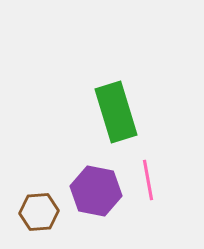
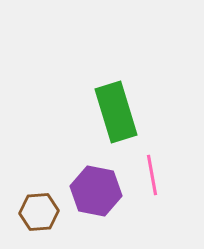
pink line: moved 4 px right, 5 px up
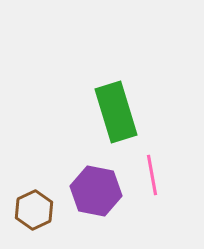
brown hexagon: moved 5 px left, 2 px up; rotated 21 degrees counterclockwise
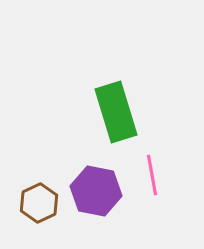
brown hexagon: moved 5 px right, 7 px up
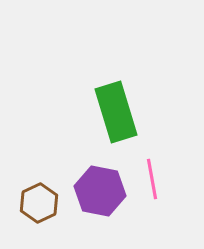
pink line: moved 4 px down
purple hexagon: moved 4 px right
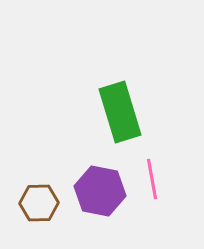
green rectangle: moved 4 px right
brown hexagon: rotated 24 degrees clockwise
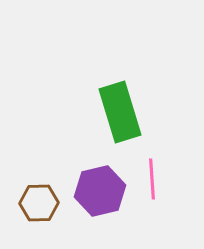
pink line: rotated 6 degrees clockwise
purple hexagon: rotated 24 degrees counterclockwise
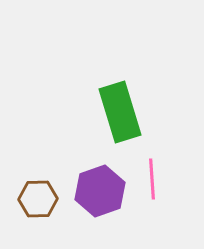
purple hexagon: rotated 6 degrees counterclockwise
brown hexagon: moved 1 px left, 4 px up
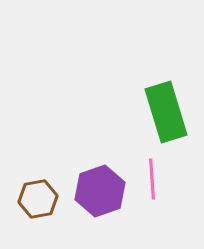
green rectangle: moved 46 px right
brown hexagon: rotated 9 degrees counterclockwise
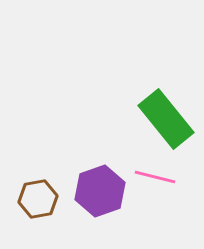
green rectangle: moved 7 px down; rotated 22 degrees counterclockwise
pink line: moved 3 px right, 2 px up; rotated 72 degrees counterclockwise
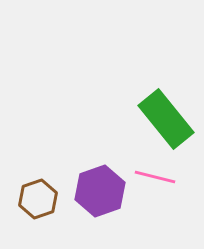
brown hexagon: rotated 9 degrees counterclockwise
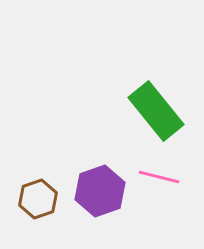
green rectangle: moved 10 px left, 8 px up
pink line: moved 4 px right
